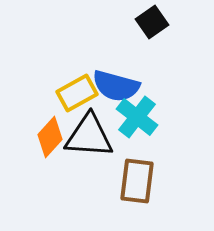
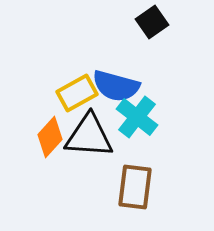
brown rectangle: moved 2 px left, 6 px down
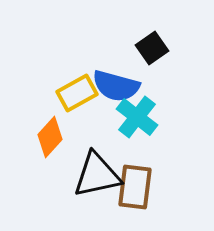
black square: moved 26 px down
black triangle: moved 8 px right, 39 px down; rotated 16 degrees counterclockwise
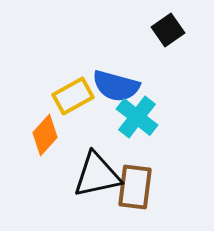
black square: moved 16 px right, 18 px up
yellow rectangle: moved 4 px left, 3 px down
orange diamond: moved 5 px left, 2 px up
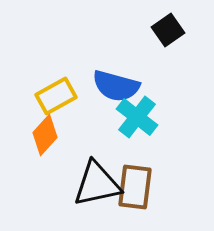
yellow rectangle: moved 17 px left
black triangle: moved 9 px down
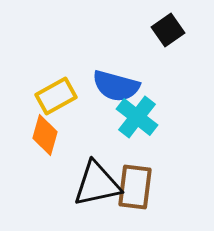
orange diamond: rotated 27 degrees counterclockwise
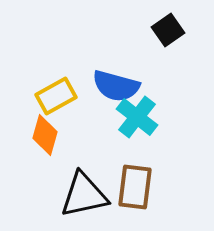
black triangle: moved 13 px left, 11 px down
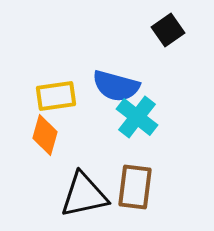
yellow rectangle: rotated 21 degrees clockwise
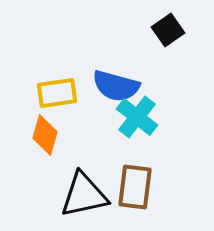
yellow rectangle: moved 1 px right, 3 px up
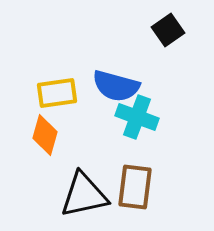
cyan cross: rotated 18 degrees counterclockwise
